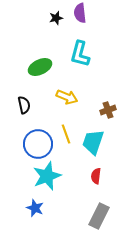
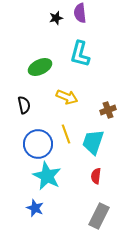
cyan star: rotated 24 degrees counterclockwise
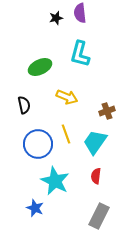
brown cross: moved 1 px left, 1 px down
cyan trapezoid: moved 2 px right; rotated 16 degrees clockwise
cyan star: moved 8 px right, 5 px down
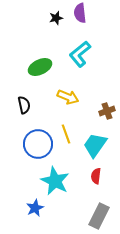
cyan L-shape: rotated 36 degrees clockwise
yellow arrow: moved 1 px right
cyan trapezoid: moved 3 px down
blue star: rotated 24 degrees clockwise
